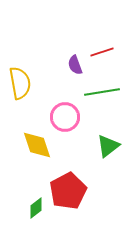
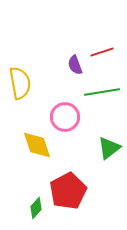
green triangle: moved 1 px right, 2 px down
green diamond: rotated 10 degrees counterclockwise
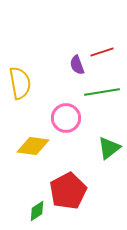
purple semicircle: moved 2 px right
pink circle: moved 1 px right, 1 px down
yellow diamond: moved 4 px left, 1 px down; rotated 64 degrees counterclockwise
green diamond: moved 1 px right, 3 px down; rotated 15 degrees clockwise
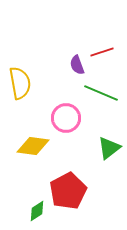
green line: moved 1 px left, 1 px down; rotated 32 degrees clockwise
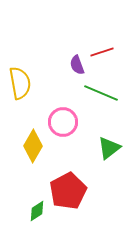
pink circle: moved 3 px left, 4 px down
yellow diamond: rotated 68 degrees counterclockwise
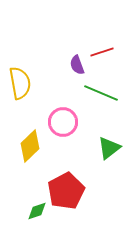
yellow diamond: moved 3 px left; rotated 16 degrees clockwise
red pentagon: moved 2 px left
green diamond: rotated 15 degrees clockwise
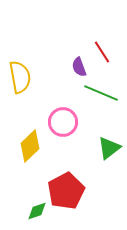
red line: rotated 75 degrees clockwise
purple semicircle: moved 2 px right, 2 px down
yellow semicircle: moved 6 px up
